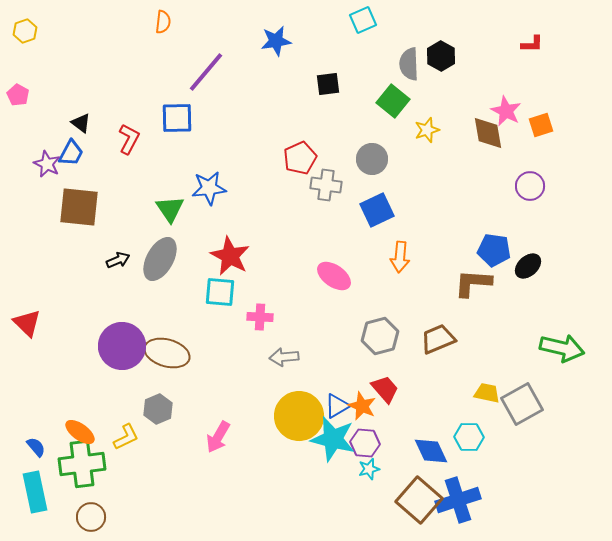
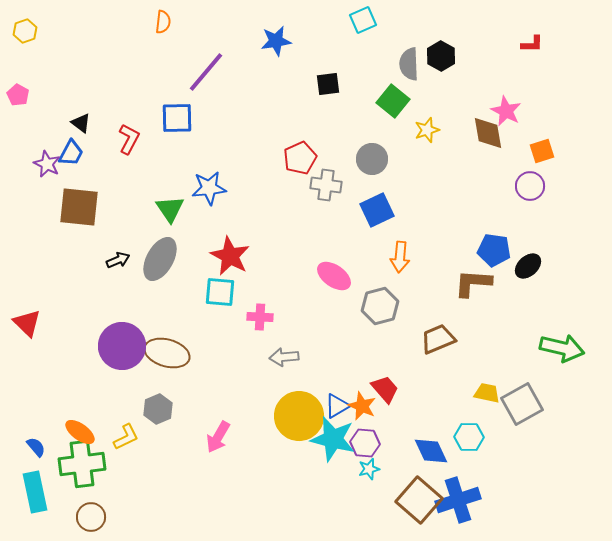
orange square at (541, 125): moved 1 px right, 26 px down
gray hexagon at (380, 336): moved 30 px up
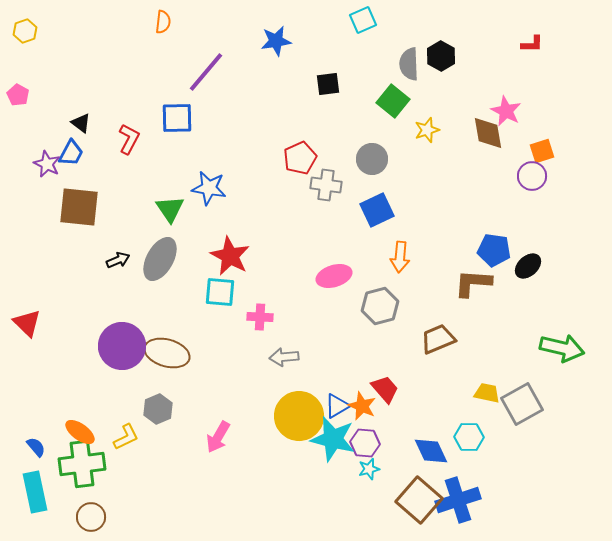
purple circle at (530, 186): moved 2 px right, 10 px up
blue star at (209, 188): rotated 16 degrees clockwise
pink ellipse at (334, 276): rotated 52 degrees counterclockwise
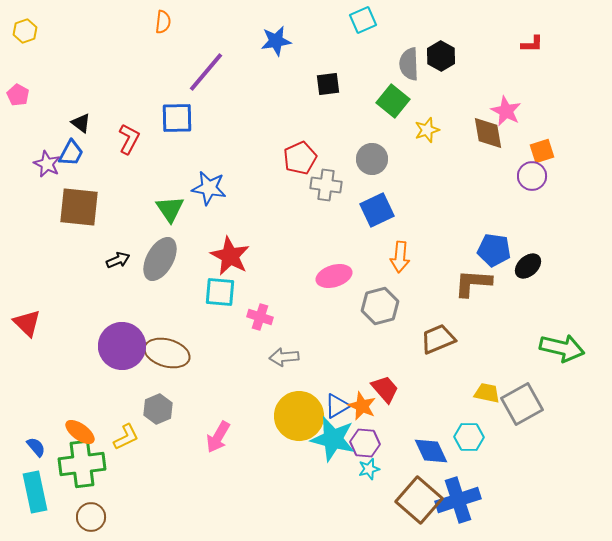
pink cross at (260, 317): rotated 15 degrees clockwise
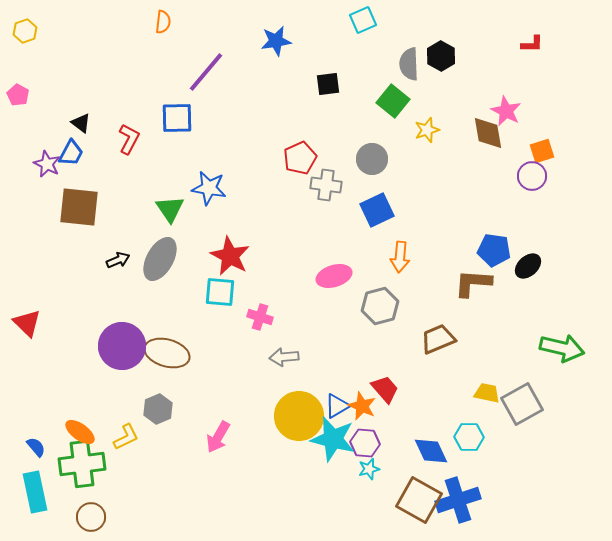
brown square at (419, 500): rotated 12 degrees counterclockwise
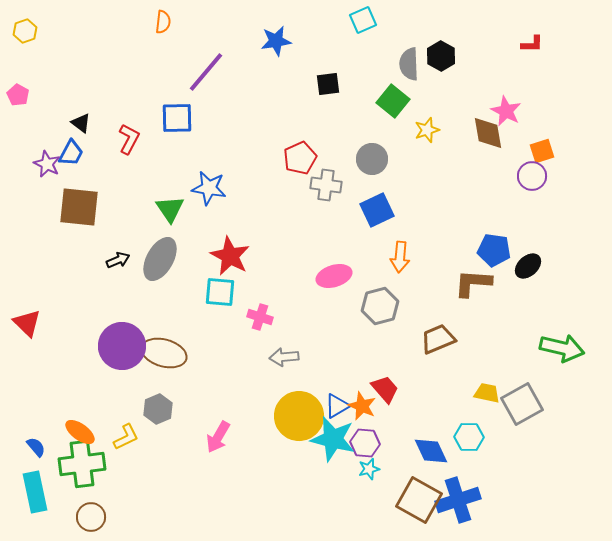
brown ellipse at (167, 353): moved 3 px left
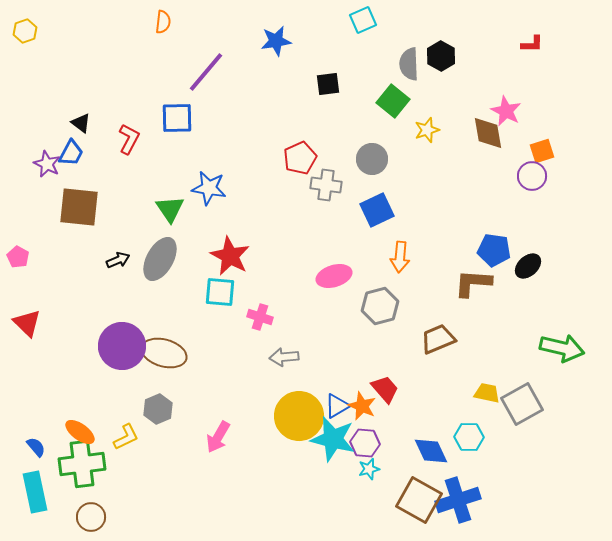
pink pentagon at (18, 95): moved 162 px down
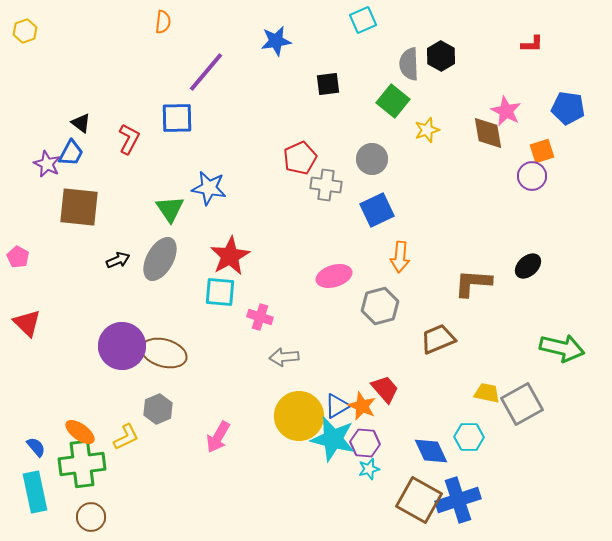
blue pentagon at (494, 250): moved 74 px right, 142 px up
red star at (230, 256): rotated 15 degrees clockwise
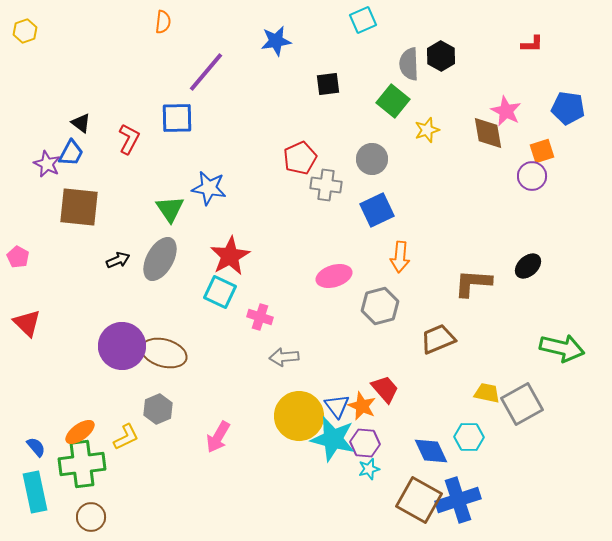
cyan square at (220, 292): rotated 20 degrees clockwise
blue triangle at (337, 406): rotated 36 degrees counterclockwise
orange ellipse at (80, 432): rotated 72 degrees counterclockwise
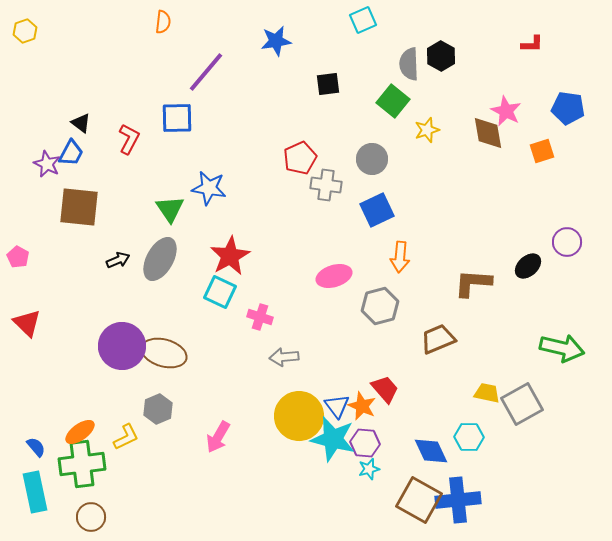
purple circle at (532, 176): moved 35 px right, 66 px down
blue cross at (458, 500): rotated 12 degrees clockwise
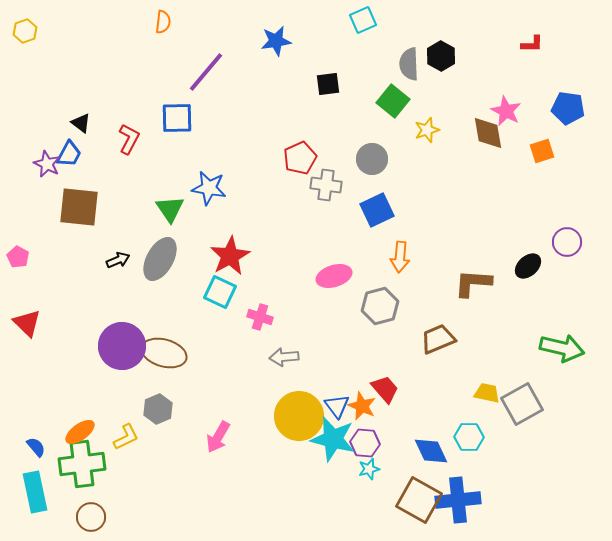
blue trapezoid at (71, 153): moved 2 px left, 1 px down
